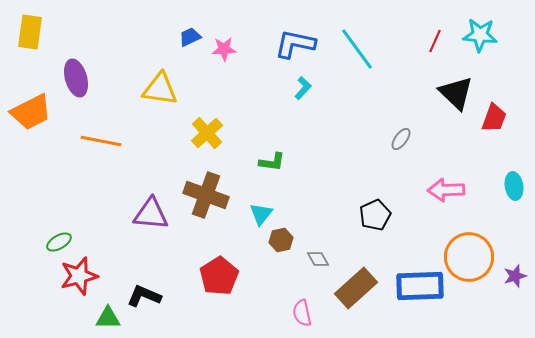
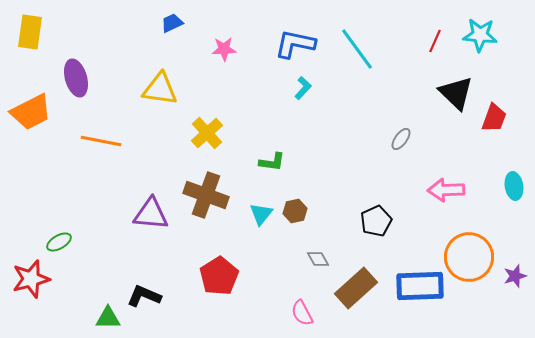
blue trapezoid: moved 18 px left, 14 px up
black pentagon: moved 1 px right, 6 px down
brown hexagon: moved 14 px right, 29 px up
red star: moved 48 px left, 3 px down
pink semicircle: rotated 16 degrees counterclockwise
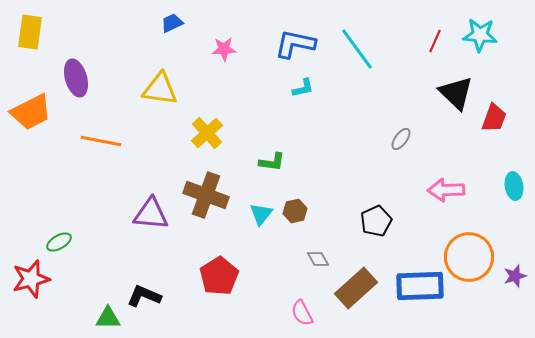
cyan L-shape: rotated 35 degrees clockwise
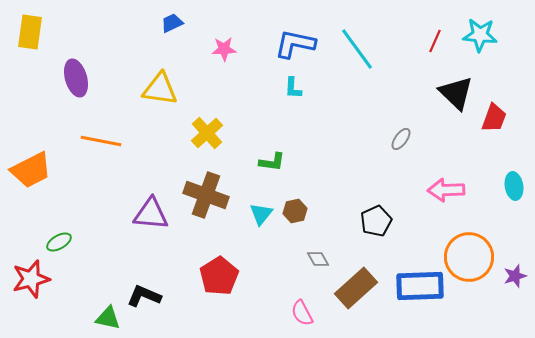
cyan L-shape: moved 10 px left; rotated 105 degrees clockwise
orange trapezoid: moved 58 px down
green triangle: rotated 12 degrees clockwise
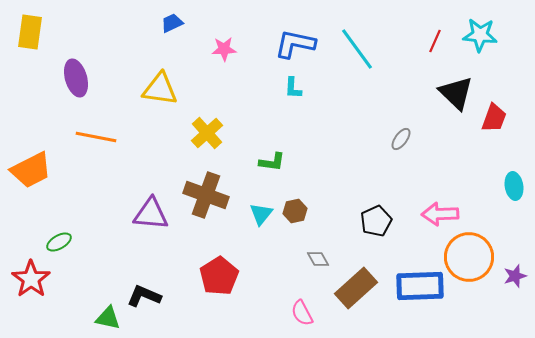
orange line: moved 5 px left, 4 px up
pink arrow: moved 6 px left, 24 px down
red star: rotated 21 degrees counterclockwise
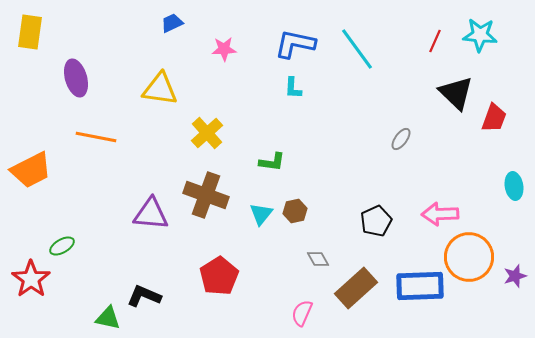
green ellipse: moved 3 px right, 4 px down
pink semicircle: rotated 52 degrees clockwise
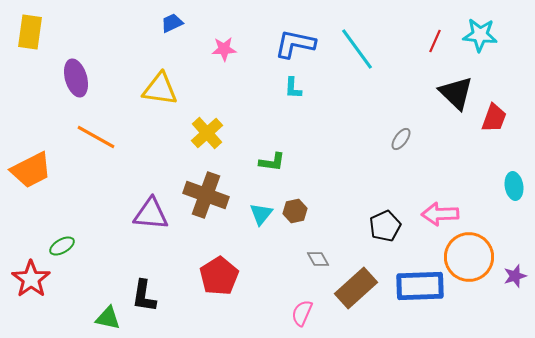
orange line: rotated 18 degrees clockwise
black pentagon: moved 9 px right, 5 px down
black L-shape: rotated 104 degrees counterclockwise
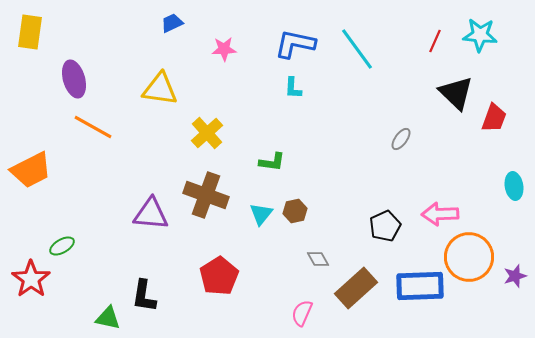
purple ellipse: moved 2 px left, 1 px down
orange line: moved 3 px left, 10 px up
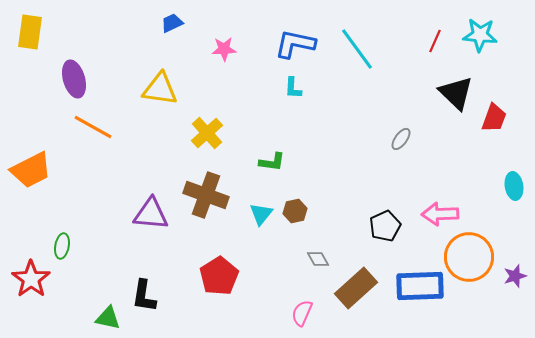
green ellipse: rotated 50 degrees counterclockwise
